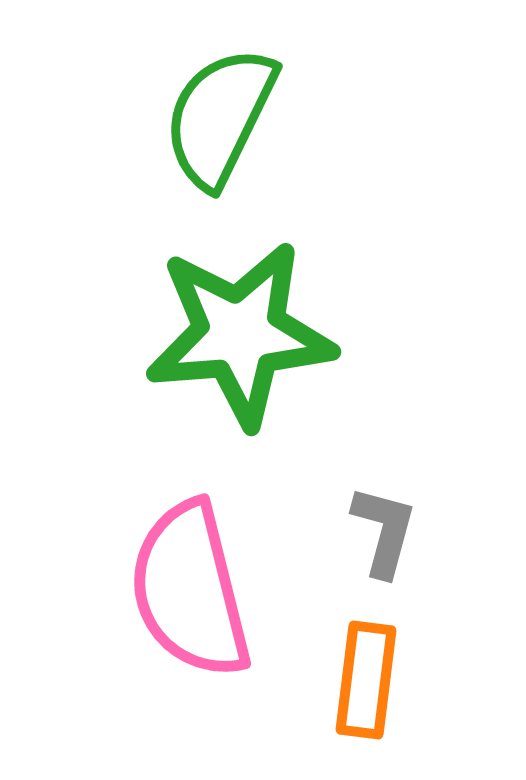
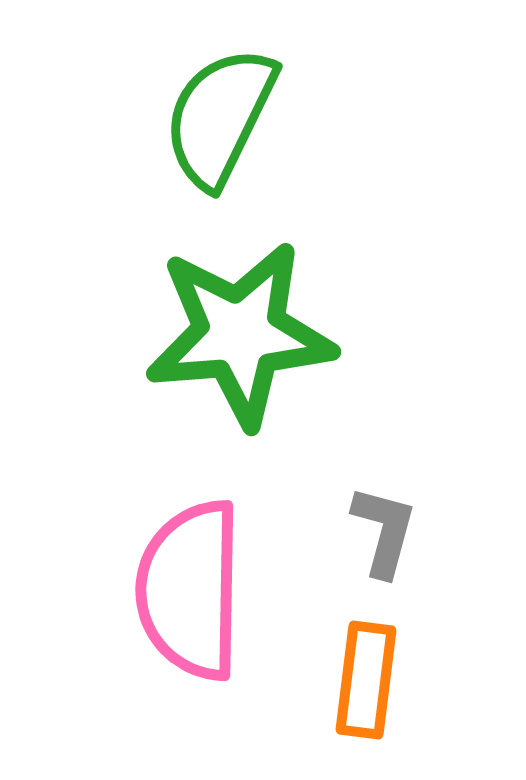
pink semicircle: rotated 15 degrees clockwise
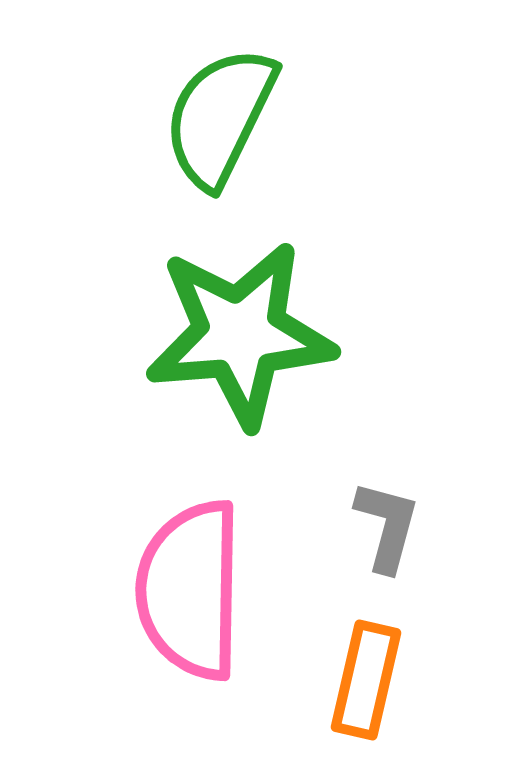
gray L-shape: moved 3 px right, 5 px up
orange rectangle: rotated 6 degrees clockwise
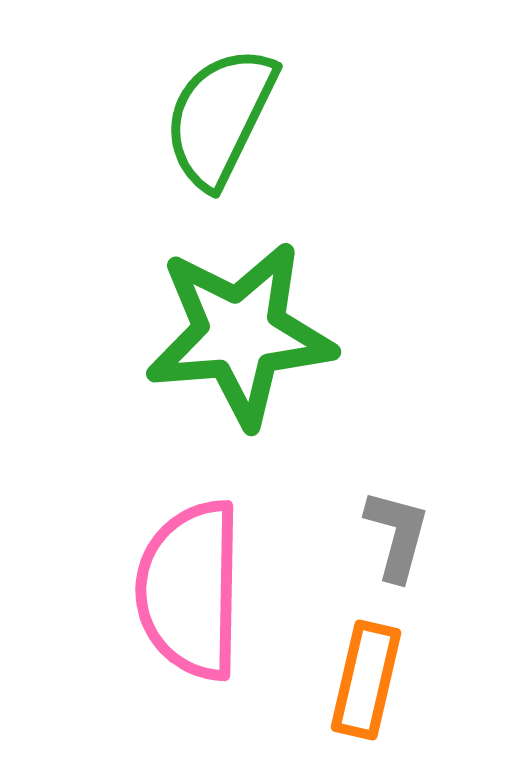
gray L-shape: moved 10 px right, 9 px down
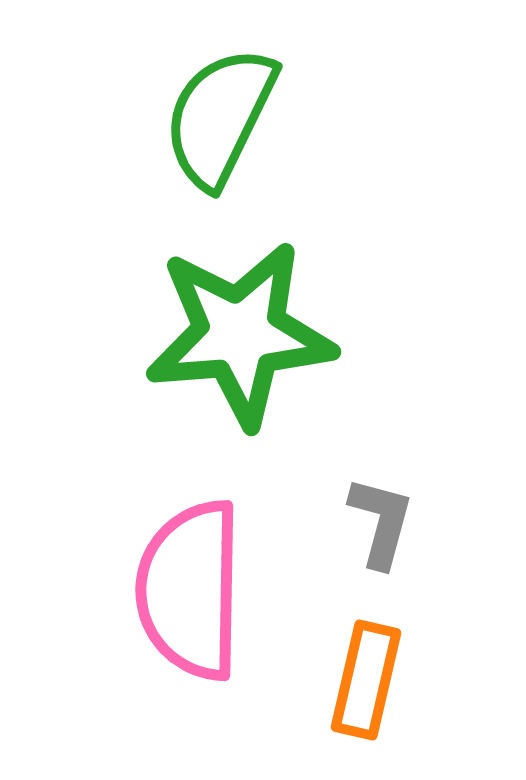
gray L-shape: moved 16 px left, 13 px up
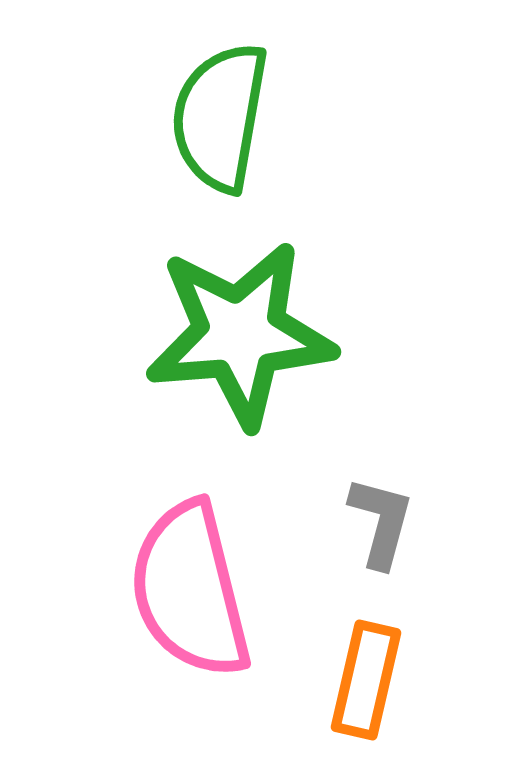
green semicircle: rotated 16 degrees counterclockwise
pink semicircle: rotated 15 degrees counterclockwise
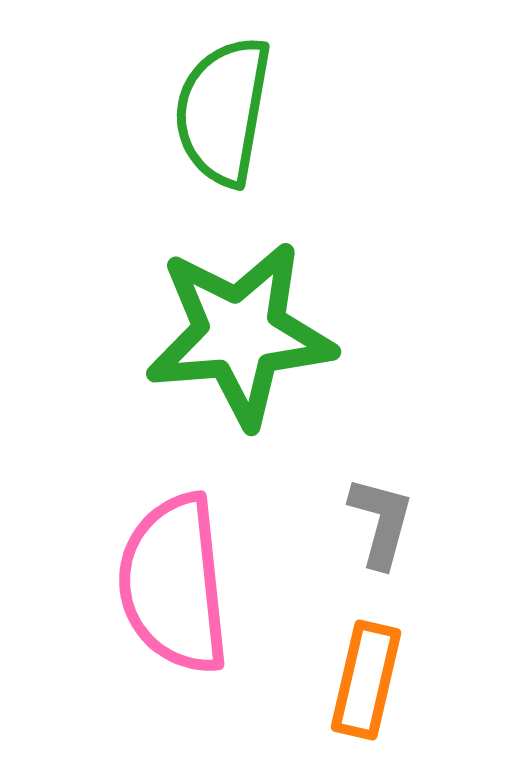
green semicircle: moved 3 px right, 6 px up
pink semicircle: moved 16 px left, 6 px up; rotated 8 degrees clockwise
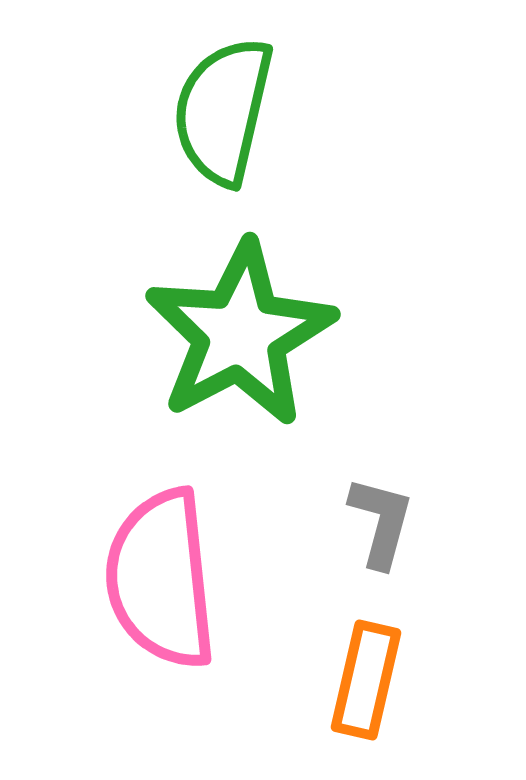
green semicircle: rotated 3 degrees clockwise
green star: rotated 23 degrees counterclockwise
pink semicircle: moved 13 px left, 5 px up
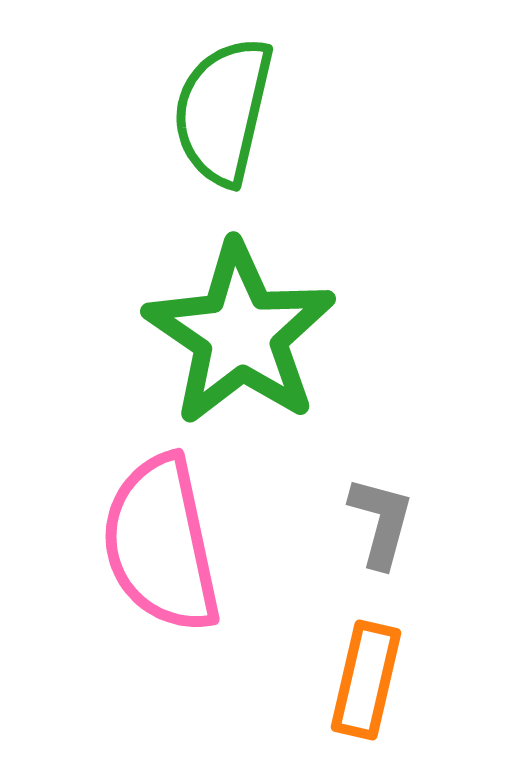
green star: rotated 10 degrees counterclockwise
pink semicircle: moved 35 px up; rotated 6 degrees counterclockwise
